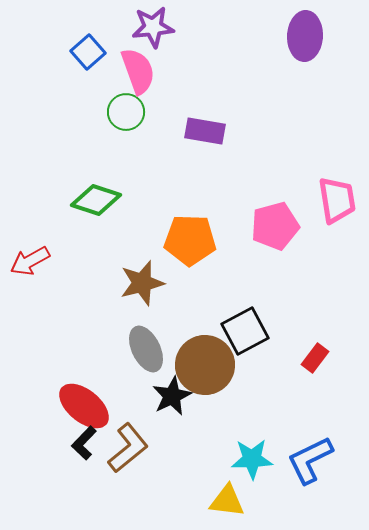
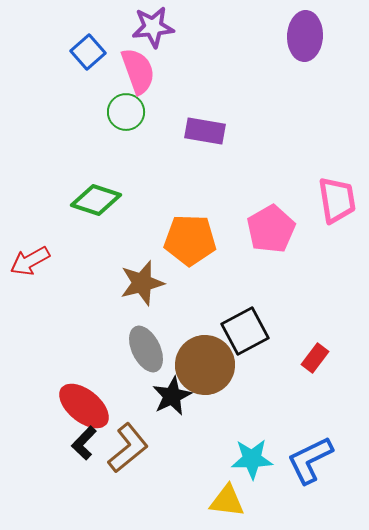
pink pentagon: moved 4 px left, 3 px down; rotated 15 degrees counterclockwise
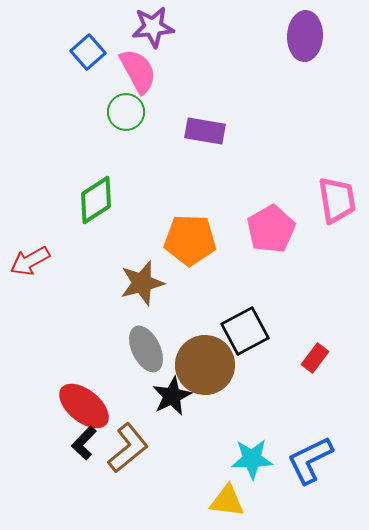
pink semicircle: rotated 9 degrees counterclockwise
green diamond: rotated 51 degrees counterclockwise
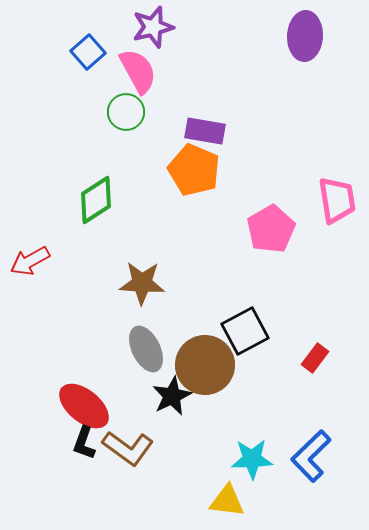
purple star: rotated 9 degrees counterclockwise
orange pentagon: moved 4 px right, 70 px up; rotated 21 degrees clockwise
brown star: rotated 18 degrees clockwise
black L-shape: rotated 24 degrees counterclockwise
brown L-shape: rotated 75 degrees clockwise
blue L-shape: moved 1 px right, 4 px up; rotated 18 degrees counterclockwise
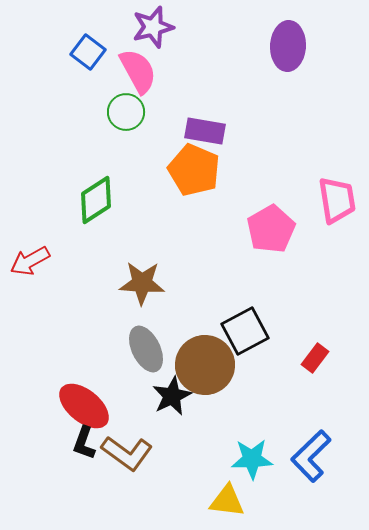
purple ellipse: moved 17 px left, 10 px down
blue square: rotated 12 degrees counterclockwise
brown L-shape: moved 1 px left, 5 px down
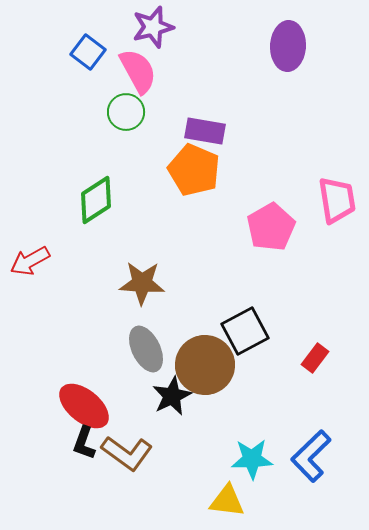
pink pentagon: moved 2 px up
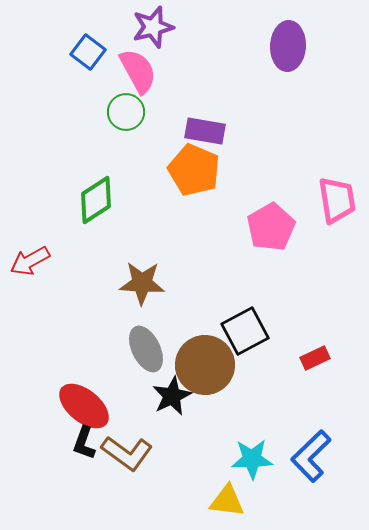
red rectangle: rotated 28 degrees clockwise
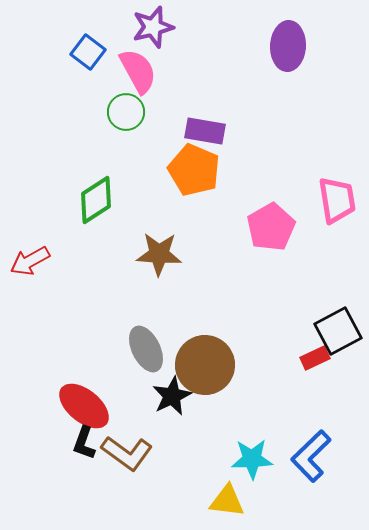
brown star: moved 17 px right, 29 px up
black square: moved 93 px right
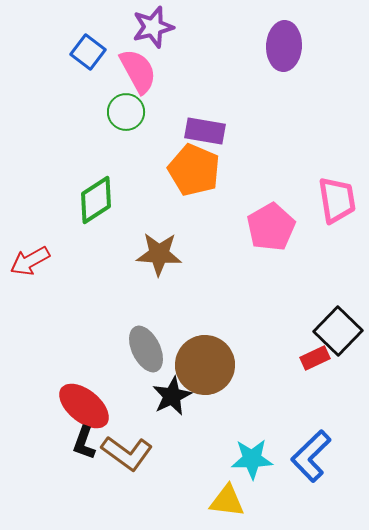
purple ellipse: moved 4 px left
black square: rotated 18 degrees counterclockwise
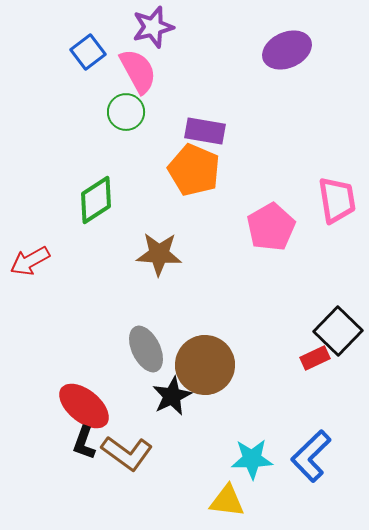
purple ellipse: moved 3 px right, 4 px down; rotated 63 degrees clockwise
blue square: rotated 16 degrees clockwise
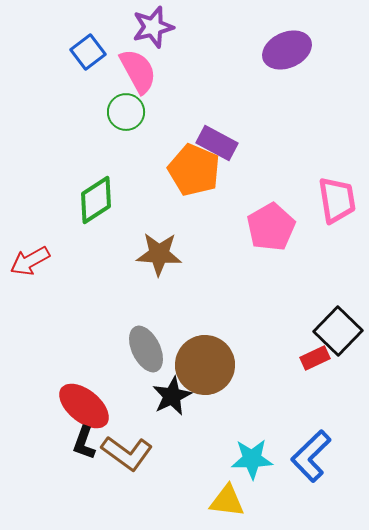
purple rectangle: moved 12 px right, 12 px down; rotated 18 degrees clockwise
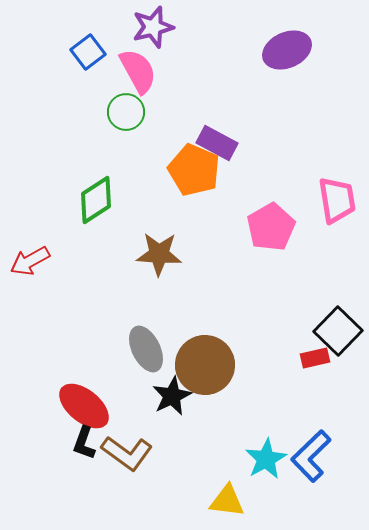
red rectangle: rotated 12 degrees clockwise
cyan star: moved 14 px right; rotated 27 degrees counterclockwise
